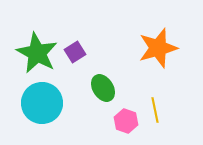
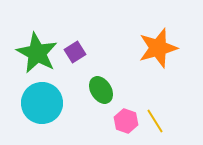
green ellipse: moved 2 px left, 2 px down
yellow line: moved 11 px down; rotated 20 degrees counterclockwise
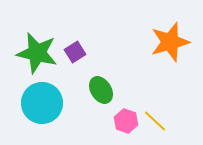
orange star: moved 12 px right, 6 px up
green star: rotated 15 degrees counterclockwise
yellow line: rotated 15 degrees counterclockwise
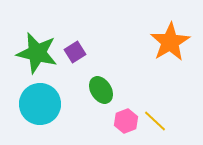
orange star: rotated 15 degrees counterclockwise
cyan circle: moved 2 px left, 1 px down
pink hexagon: rotated 20 degrees clockwise
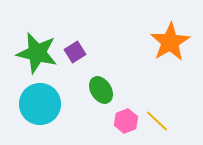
yellow line: moved 2 px right
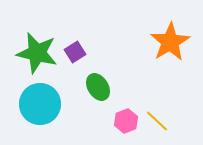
green ellipse: moved 3 px left, 3 px up
